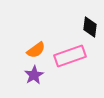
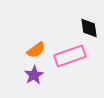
black diamond: moved 1 px left, 1 px down; rotated 15 degrees counterclockwise
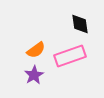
black diamond: moved 9 px left, 4 px up
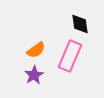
pink rectangle: rotated 48 degrees counterclockwise
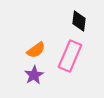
black diamond: moved 1 px left, 3 px up; rotated 15 degrees clockwise
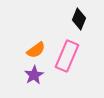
black diamond: moved 2 px up; rotated 15 degrees clockwise
pink rectangle: moved 3 px left
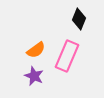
purple star: moved 1 px down; rotated 18 degrees counterclockwise
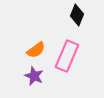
black diamond: moved 2 px left, 4 px up
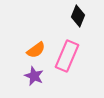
black diamond: moved 1 px right, 1 px down
